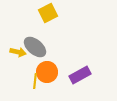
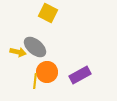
yellow square: rotated 36 degrees counterclockwise
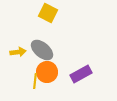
gray ellipse: moved 7 px right, 3 px down
yellow arrow: rotated 21 degrees counterclockwise
purple rectangle: moved 1 px right, 1 px up
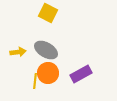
gray ellipse: moved 4 px right; rotated 10 degrees counterclockwise
orange circle: moved 1 px right, 1 px down
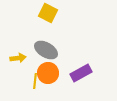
yellow arrow: moved 6 px down
purple rectangle: moved 1 px up
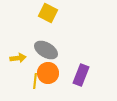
purple rectangle: moved 2 px down; rotated 40 degrees counterclockwise
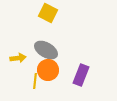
orange circle: moved 3 px up
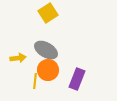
yellow square: rotated 30 degrees clockwise
purple rectangle: moved 4 px left, 4 px down
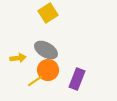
yellow line: rotated 49 degrees clockwise
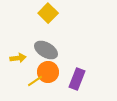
yellow square: rotated 12 degrees counterclockwise
orange circle: moved 2 px down
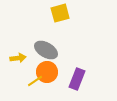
yellow square: moved 12 px right; rotated 30 degrees clockwise
orange circle: moved 1 px left
